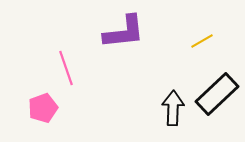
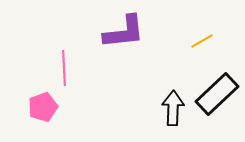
pink line: moved 2 px left; rotated 16 degrees clockwise
pink pentagon: moved 1 px up
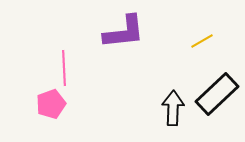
pink pentagon: moved 8 px right, 3 px up
